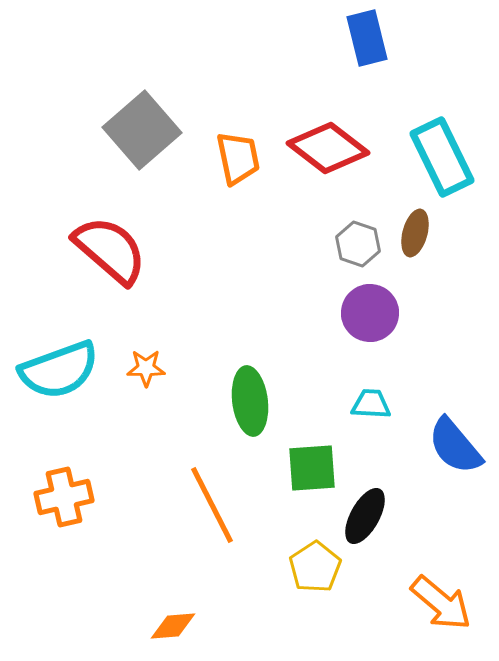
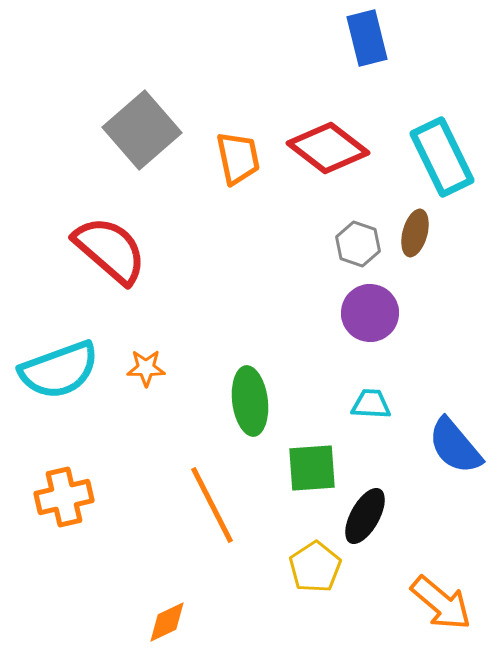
orange diamond: moved 6 px left, 4 px up; rotated 21 degrees counterclockwise
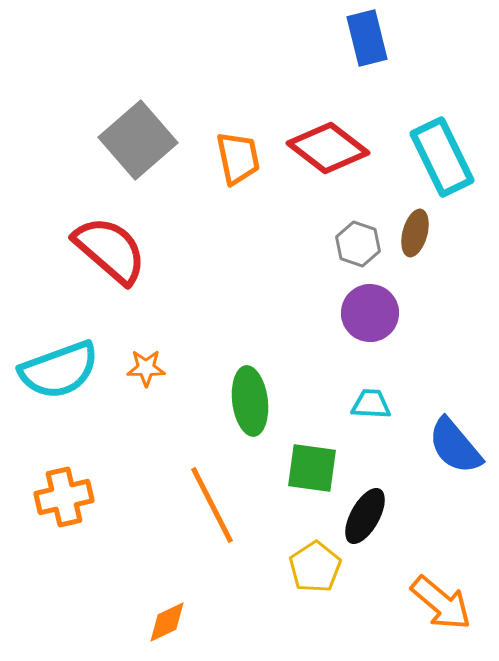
gray square: moved 4 px left, 10 px down
green square: rotated 12 degrees clockwise
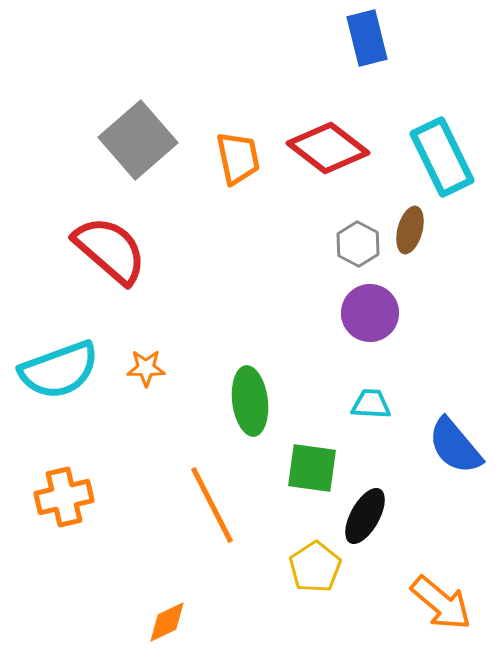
brown ellipse: moved 5 px left, 3 px up
gray hexagon: rotated 9 degrees clockwise
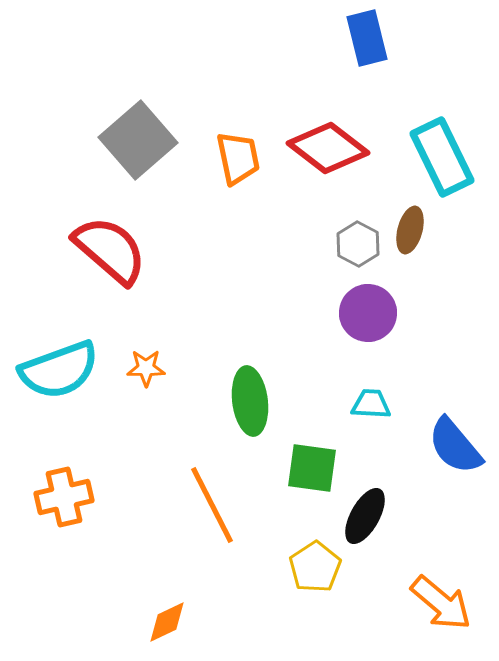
purple circle: moved 2 px left
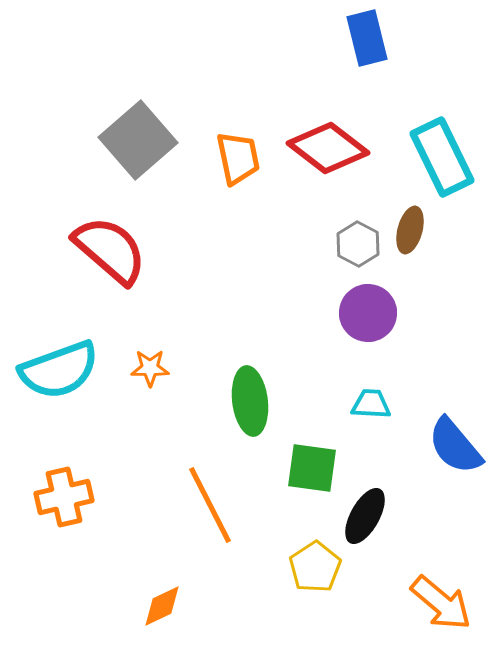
orange star: moved 4 px right
orange line: moved 2 px left
orange diamond: moved 5 px left, 16 px up
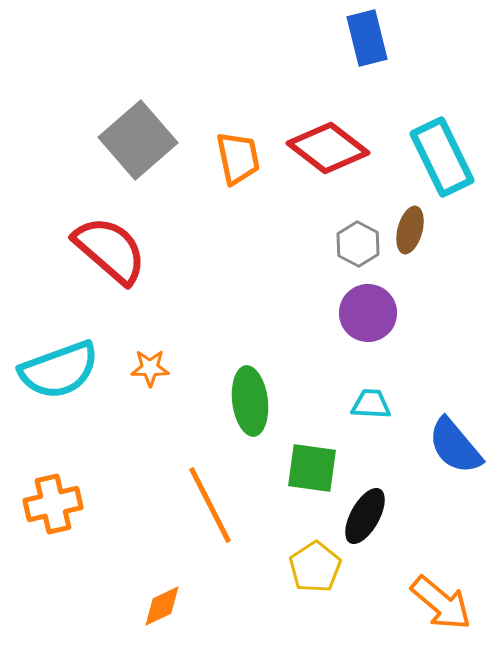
orange cross: moved 11 px left, 7 px down
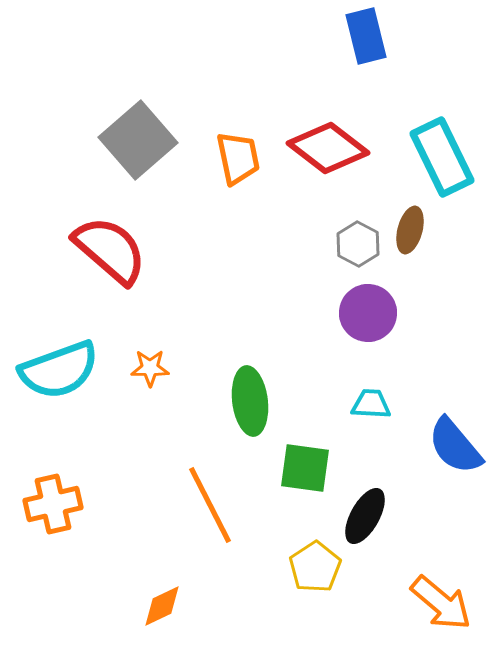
blue rectangle: moved 1 px left, 2 px up
green square: moved 7 px left
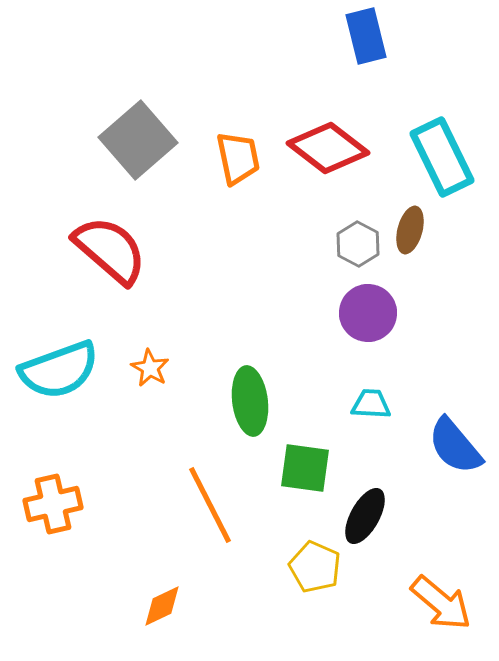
orange star: rotated 30 degrees clockwise
yellow pentagon: rotated 15 degrees counterclockwise
